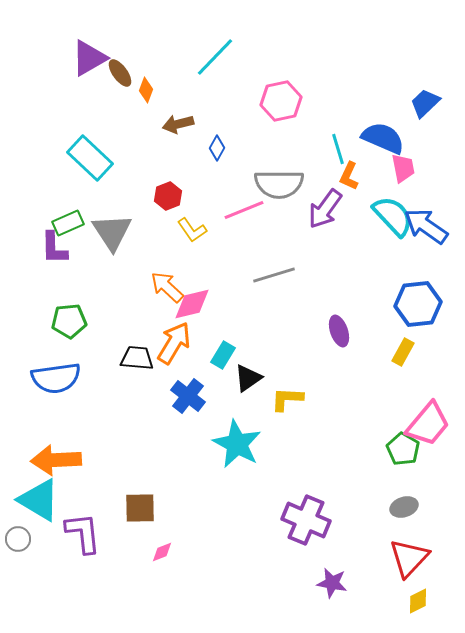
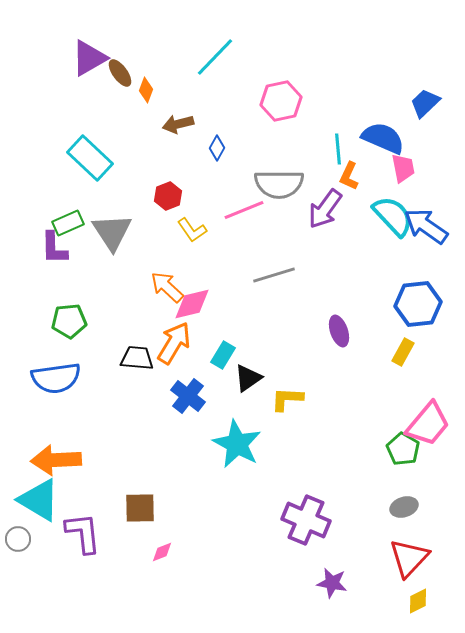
cyan line at (338, 149): rotated 12 degrees clockwise
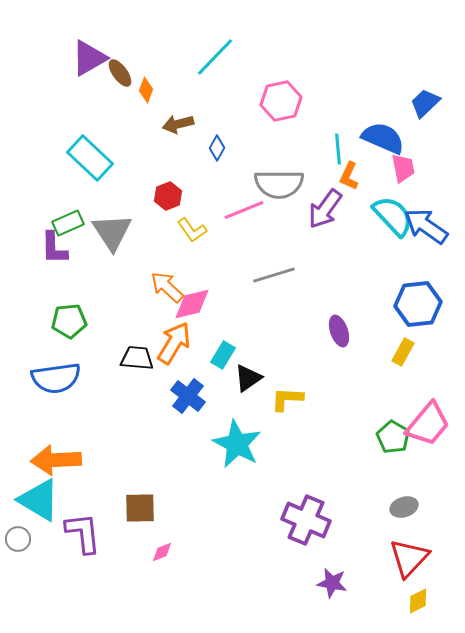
green pentagon at (403, 449): moved 10 px left, 12 px up
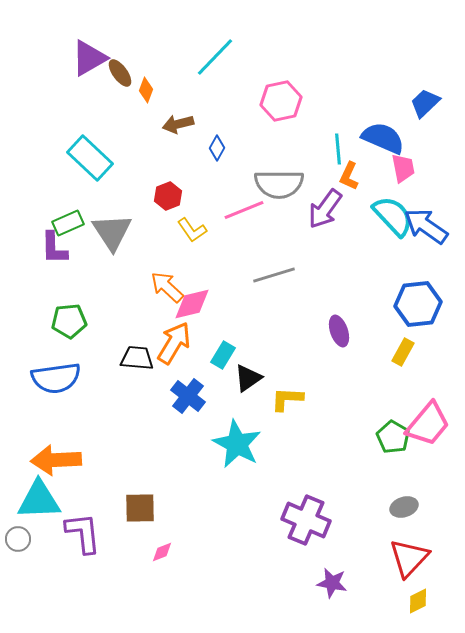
cyan triangle at (39, 500): rotated 33 degrees counterclockwise
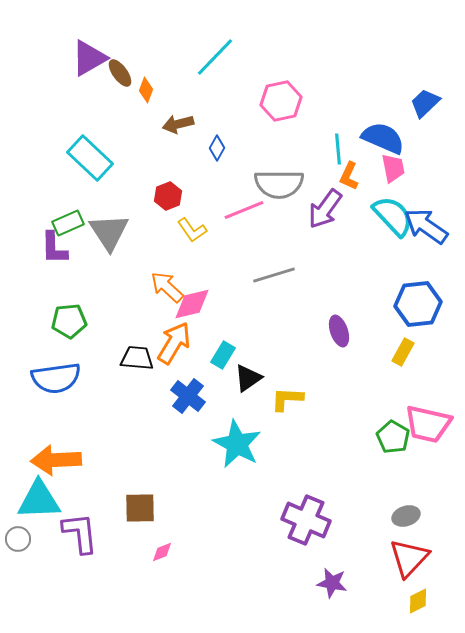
pink trapezoid at (403, 168): moved 10 px left
gray triangle at (112, 232): moved 3 px left
pink trapezoid at (428, 424): rotated 63 degrees clockwise
gray ellipse at (404, 507): moved 2 px right, 9 px down
purple L-shape at (83, 533): moved 3 px left
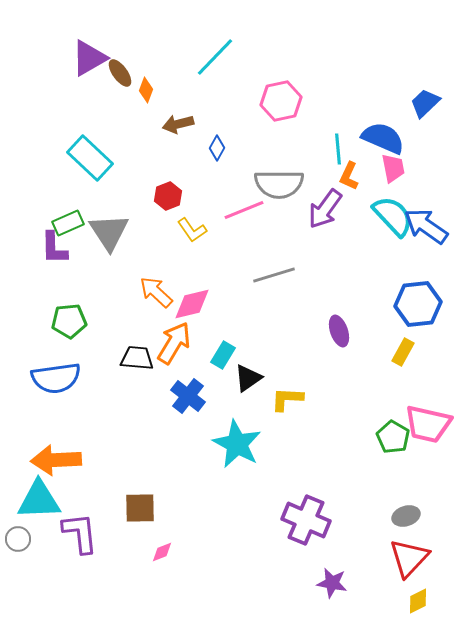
orange arrow at (167, 287): moved 11 px left, 5 px down
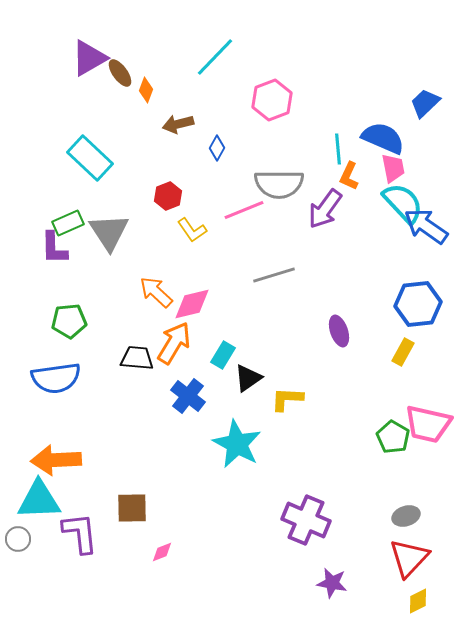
pink hexagon at (281, 101): moved 9 px left, 1 px up; rotated 9 degrees counterclockwise
cyan semicircle at (393, 216): moved 10 px right, 13 px up
brown square at (140, 508): moved 8 px left
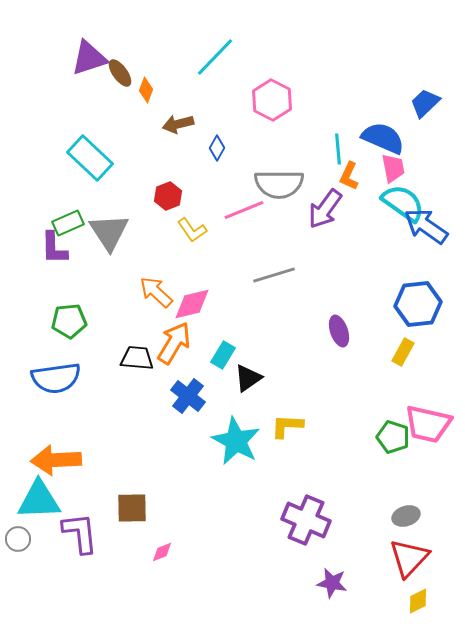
purple triangle at (89, 58): rotated 12 degrees clockwise
pink hexagon at (272, 100): rotated 12 degrees counterclockwise
cyan semicircle at (403, 203): rotated 12 degrees counterclockwise
yellow L-shape at (287, 399): moved 27 px down
green pentagon at (393, 437): rotated 12 degrees counterclockwise
cyan star at (237, 444): moved 1 px left, 3 px up
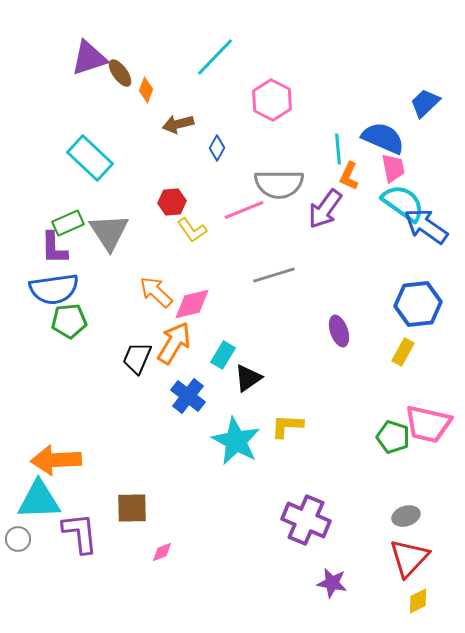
red hexagon at (168, 196): moved 4 px right, 6 px down; rotated 16 degrees clockwise
black trapezoid at (137, 358): rotated 72 degrees counterclockwise
blue semicircle at (56, 378): moved 2 px left, 89 px up
